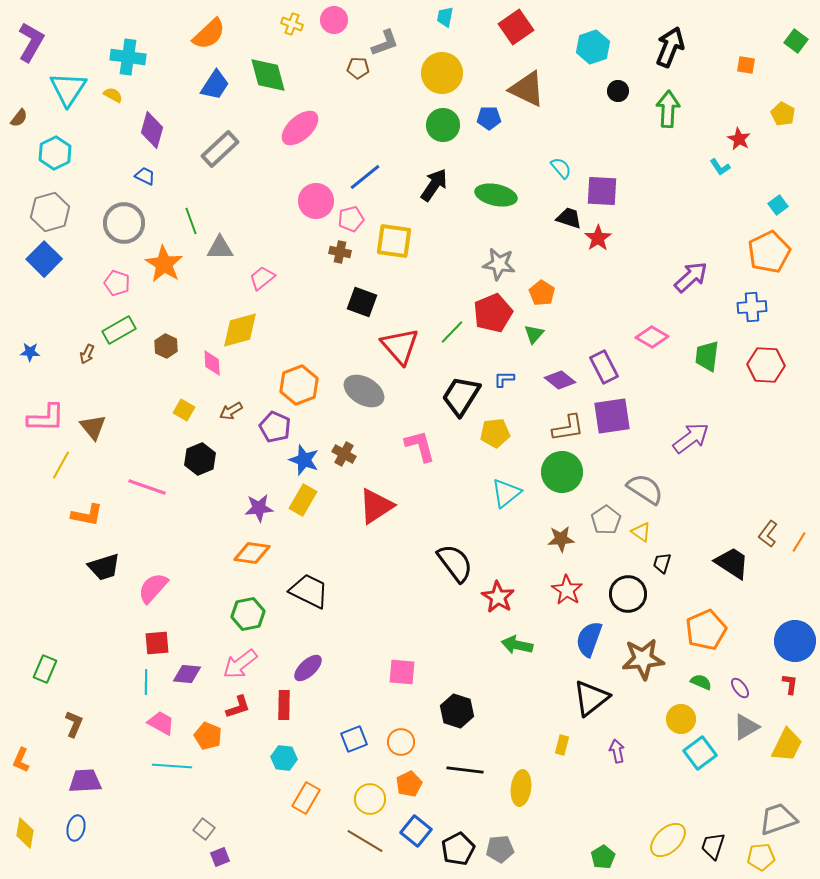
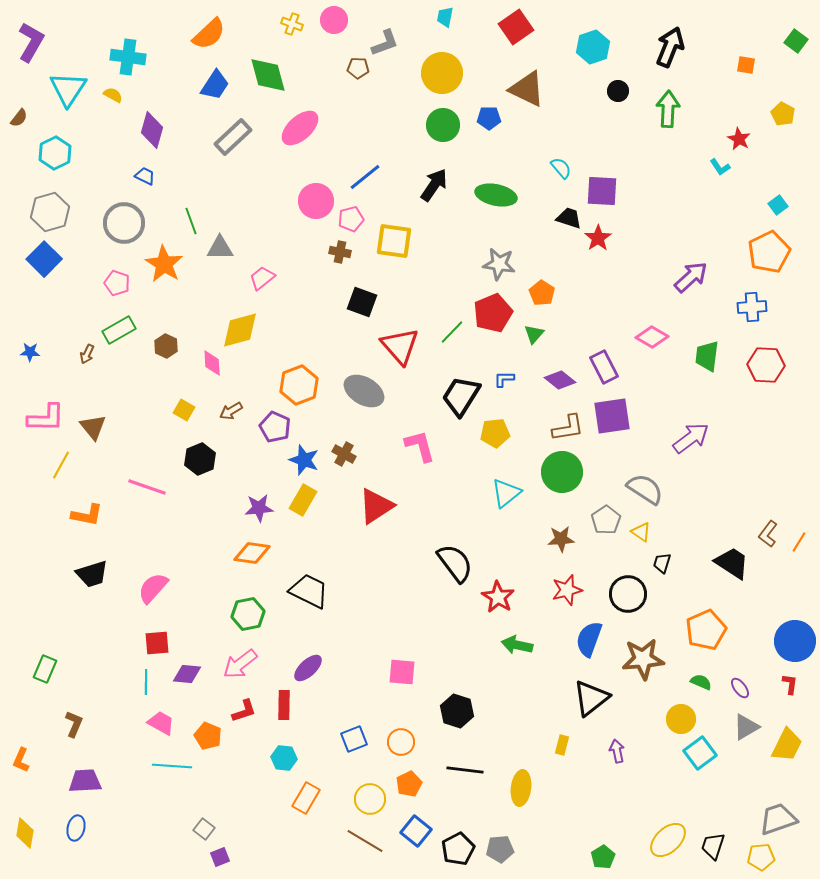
gray rectangle at (220, 149): moved 13 px right, 12 px up
black trapezoid at (104, 567): moved 12 px left, 7 px down
red star at (567, 590): rotated 24 degrees clockwise
red L-shape at (238, 707): moved 6 px right, 4 px down
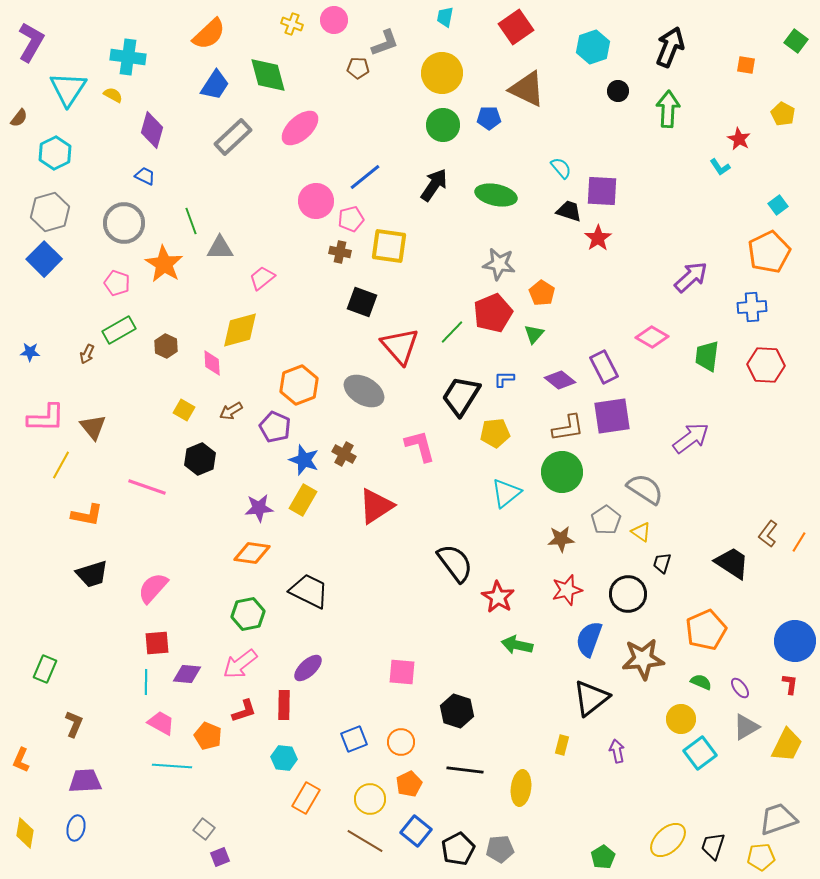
black trapezoid at (569, 218): moved 7 px up
yellow square at (394, 241): moved 5 px left, 5 px down
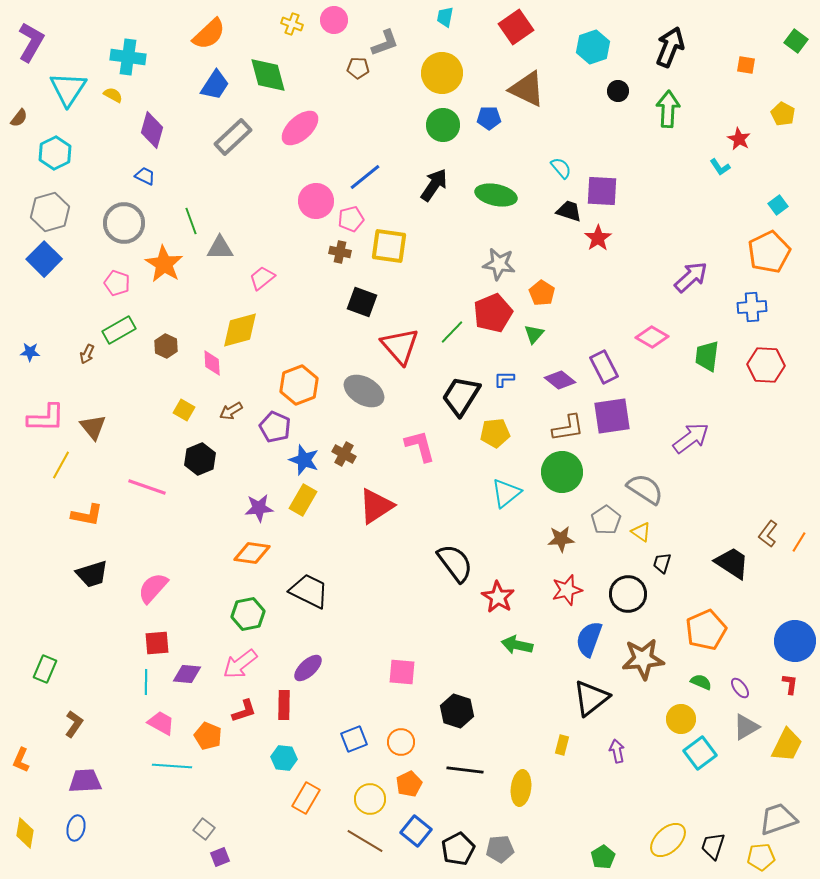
brown L-shape at (74, 724): rotated 12 degrees clockwise
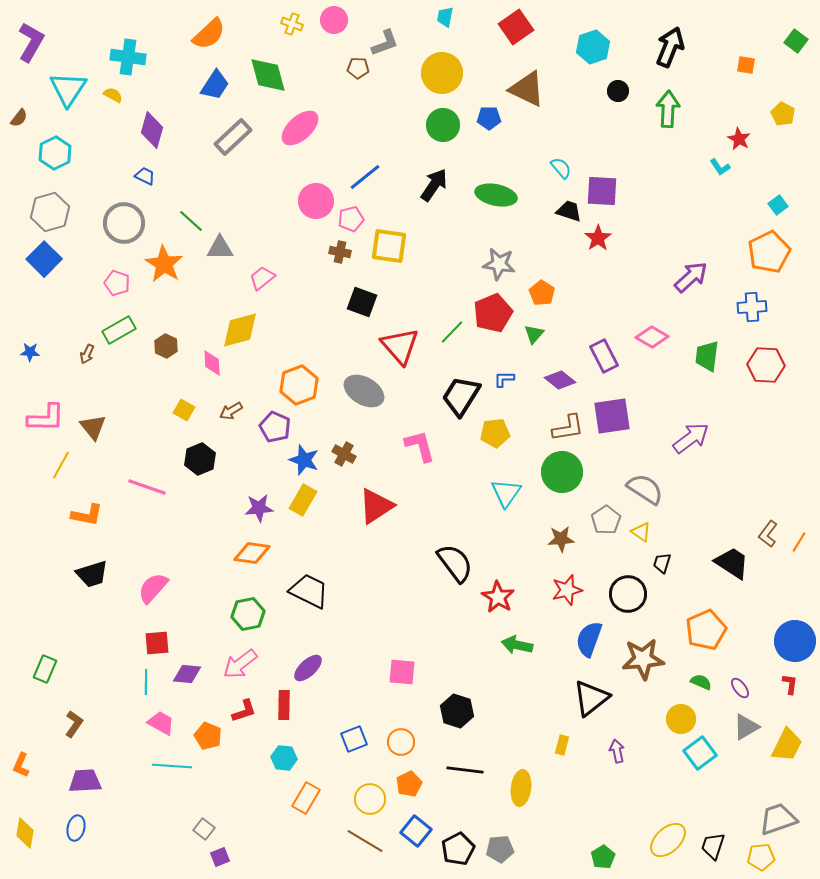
green line at (191, 221): rotated 28 degrees counterclockwise
purple rectangle at (604, 367): moved 11 px up
cyan triangle at (506, 493): rotated 16 degrees counterclockwise
orange L-shape at (21, 760): moved 5 px down
